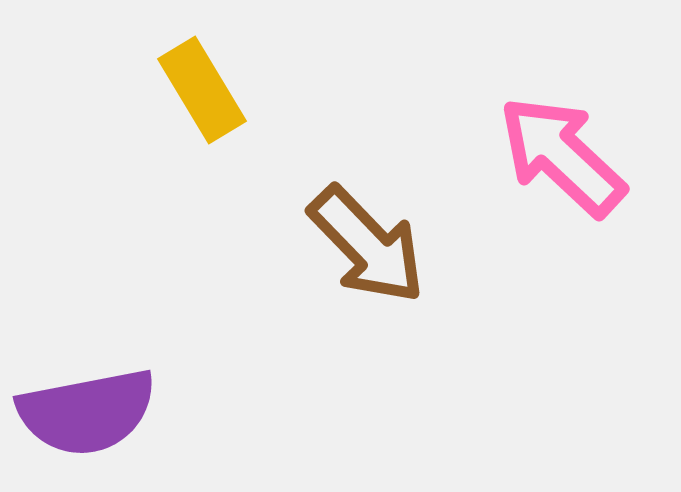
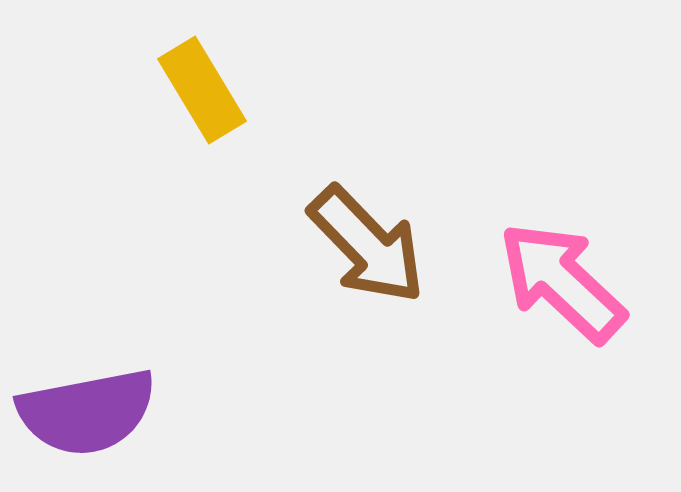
pink arrow: moved 126 px down
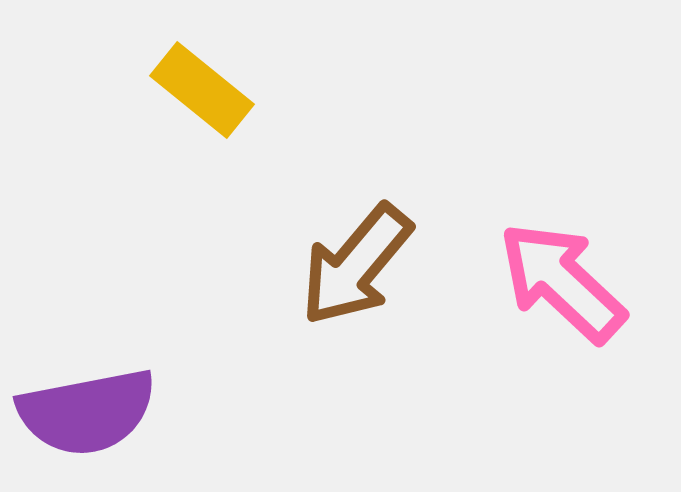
yellow rectangle: rotated 20 degrees counterclockwise
brown arrow: moved 11 px left, 20 px down; rotated 84 degrees clockwise
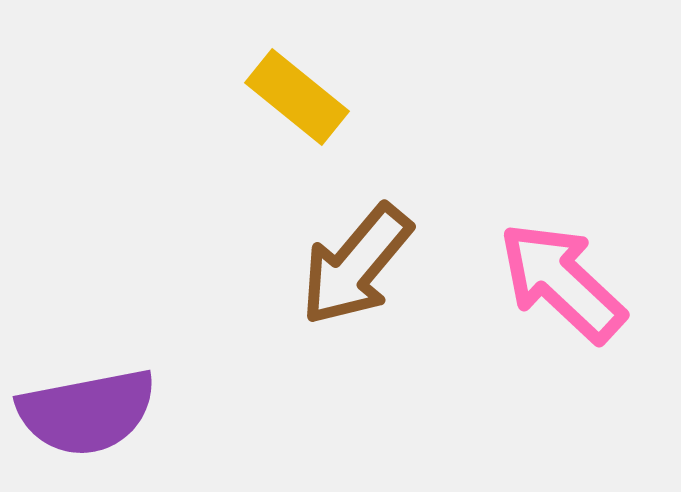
yellow rectangle: moved 95 px right, 7 px down
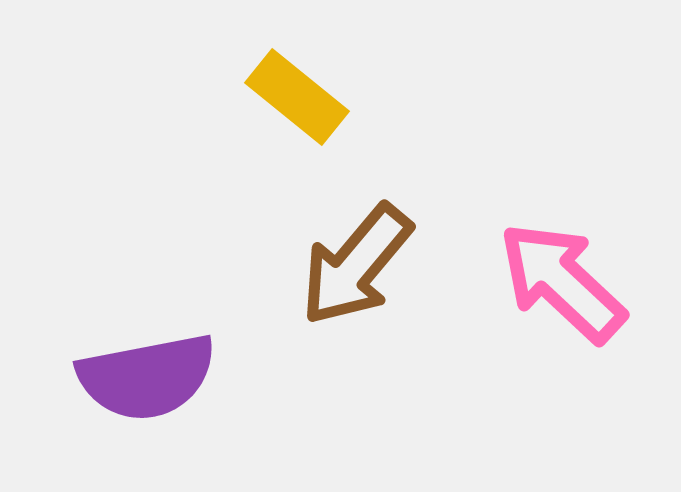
purple semicircle: moved 60 px right, 35 px up
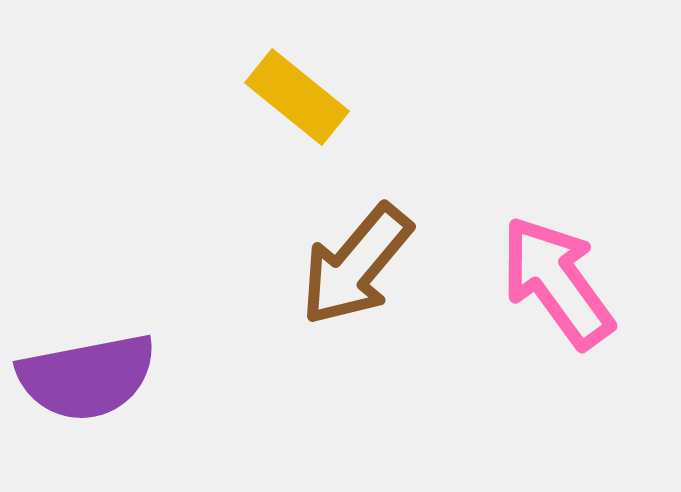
pink arrow: moved 5 px left; rotated 11 degrees clockwise
purple semicircle: moved 60 px left
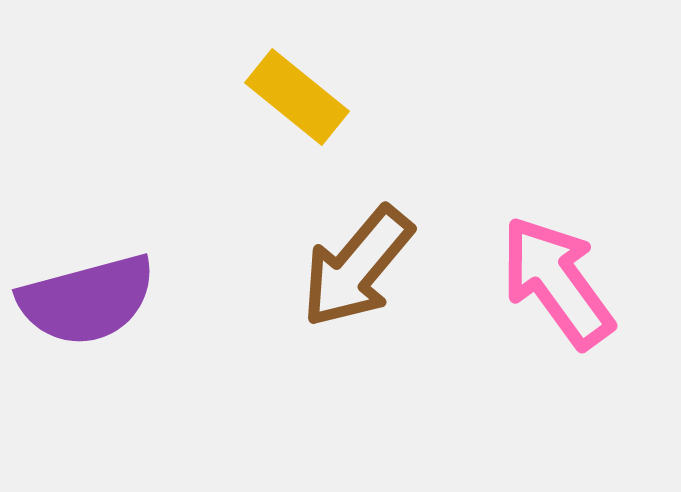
brown arrow: moved 1 px right, 2 px down
purple semicircle: moved 77 px up; rotated 4 degrees counterclockwise
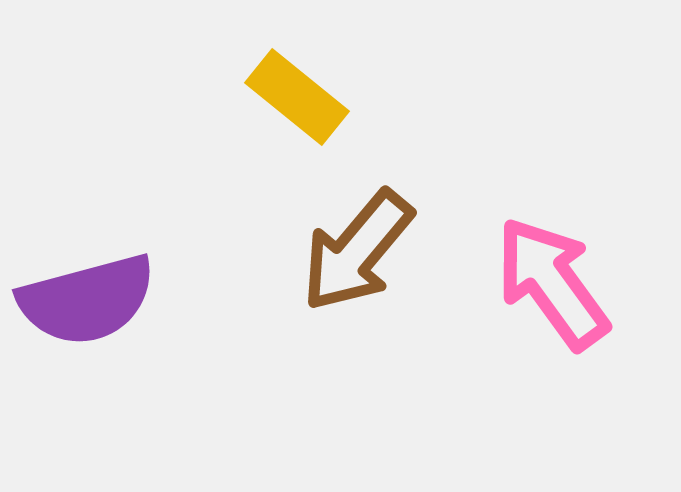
brown arrow: moved 16 px up
pink arrow: moved 5 px left, 1 px down
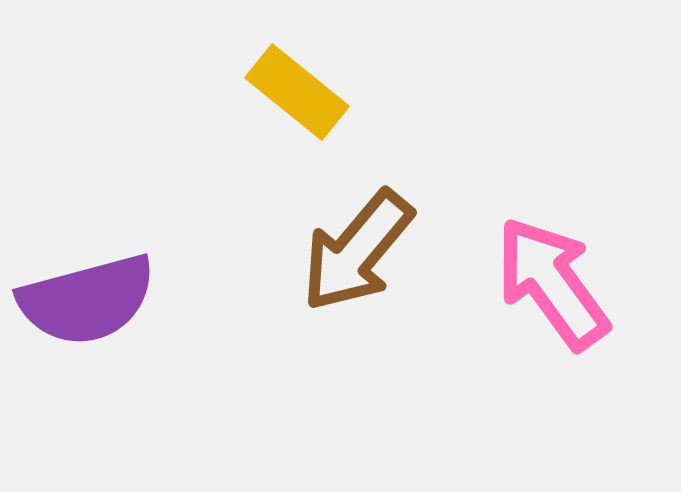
yellow rectangle: moved 5 px up
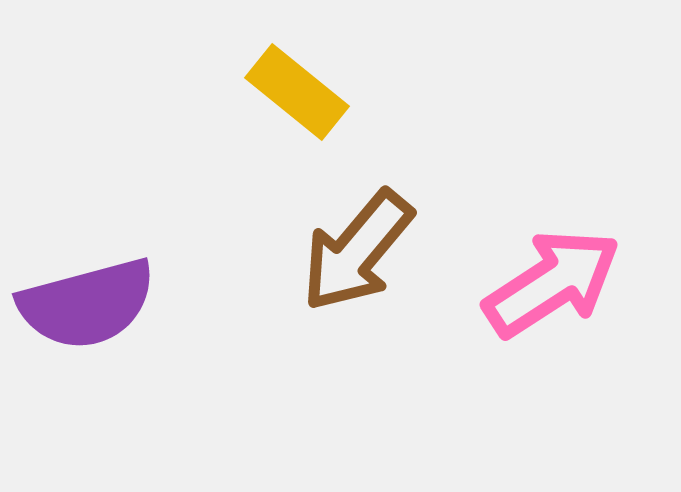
pink arrow: rotated 93 degrees clockwise
purple semicircle: moved 4 px down
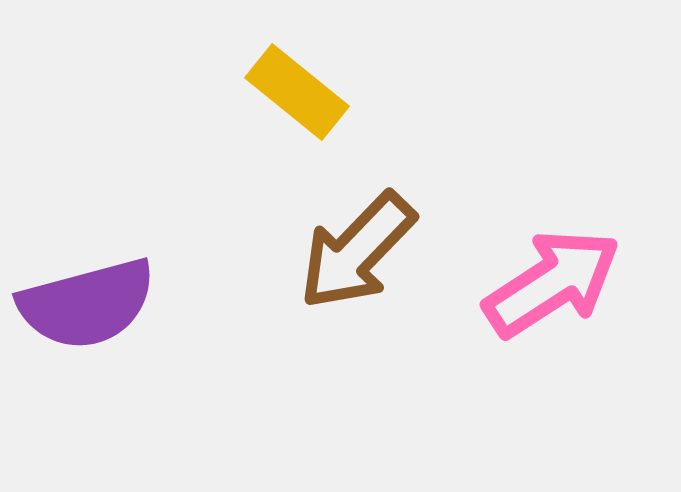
brown arrow: rotated 4 degrees clockwise
